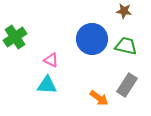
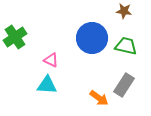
blue circle: moved 1 px up
gray rectangle: moved 3 px left
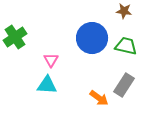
pink triangle: rotated 35 degrees clockwise
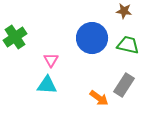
green trapezoid: moved 2 px right, 1 px up
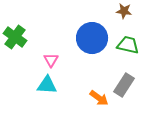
green cross: rotated 20 degrees counterclockwise
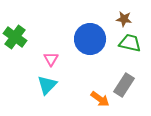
brown star: moved 8 px down
blue circle: moved 2 px left, 1 px down
green trapezoid: moved 2 px right, 2 px up
pink triangle: moved 1 px up
cyan triangle: rotated 50 degrees counterclockwise
orange arrow: moved 1 px right, 1 px down
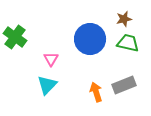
brown star: rotated 21 degrees counterclockwise
green trapezoid: moved 2 px left
gray rectangle: rotated 35 degrees clockwise
orange arrow: moved 4 px left, 7 px up; rotated 144 degrees counterclockwise
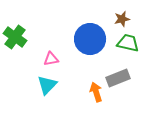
brown star: moved 2 px left
pink triangle: rotated 49 degrees clockwise
gray rectangle: moved 6 px left, 7 px up
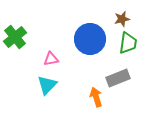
green cross: rotated 15 degrees clockwise
green trapezoid: rotated 85 degrees clockwise
orange arrow: moved 5 px down
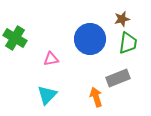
green cross: moved 1 px down; rotated 20 degrees counterclockwise
cyan triangle: moved 10 px down
